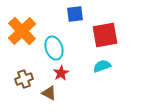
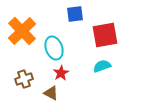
brown triangle: moved 2 px right
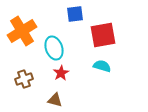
orange cross: rotated 12 degrees clockwise
red square: moved 2 px left
cyan semicircle: rotated 36 degrees clockwise
brown triangle: moved 4 px right, 7 px down; rotated 14 degrees counterclockwise
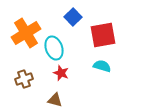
blue square: moved 2 px left, 3 px down; rotated 36 degrees counterclockwise
orange cross: moved 4 px right, 2 px down
red star: rotated 21 degrees counterclockwise
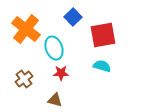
orange cross: moved 4 px up; rotated 20 degrees counterclockwise
red star: rotated 21 degrees counterclockwise
brown cross: rotated 18 degrees counterclockwise
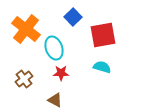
cyan semicircle: moved 1 px down
brown triangle: rotated 14 degrees clockwise
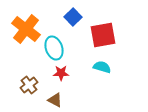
brown cross: moved 5 px right, 6 px down
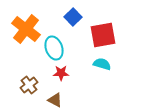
cyan semicircle: moved 3 px up
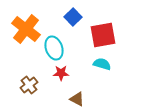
brown triangle: moved 22 px right, 1 px up
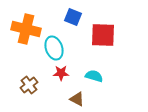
blue square: rotated 24 degrees counterclockwise
orange cross: rotated 24 degrees counterclockwise
red square: rotated 12 degrees clockwise
cyan semicircle: moved 8 px left, 12 px down
